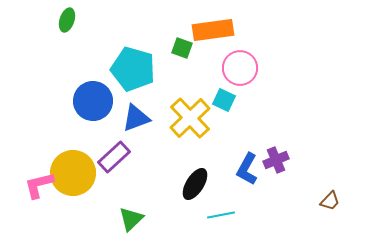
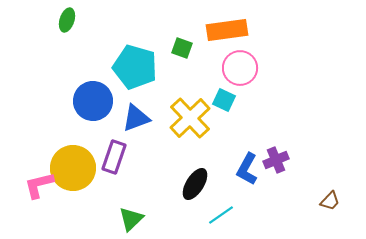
orange rectangle: moved 14 px right
cyan pentagon: moved 2 px right, 2 px up
purple rectangle: rotated 28 degrees counterclockwise
yellow circle: moved 5 px up
cyan line: rotated 24 degrees counterclockwise
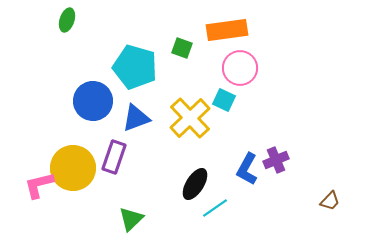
cyan line: moved 6 px left, 7 px up
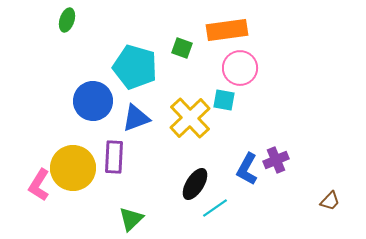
cyan square: rotated 15 degrees counterclockwise
purple rectangle: rotated 16 degrees counterclockwise
pink L-shape: rotated 44 degrees counterclockwise
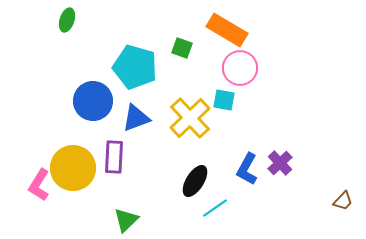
orange rectangle: rotated 39 degrees clockwise
purple cross: moved 4 px right, 3 px down; rotated 20 degrees counterclockwise
black ellipse: moved 3 px up
brown trapezoid: moved 13 px right
green triangle: moved 5 px left, 1 px down
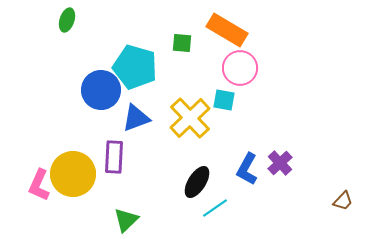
green square: moved 5 px up; rotated 15 degrees counterclockwise
blue circle: moved 8 px right, 11 px up
yellow circle: moved 6 px down
black ellipse: moved 2 px right, 1 px down
pink L-shape: rotated 8 degrees counterclockwise
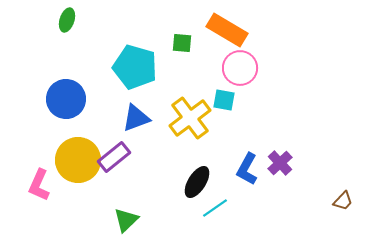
blue circle: moved 35 px left, 9 px down
yellow cross: rotated 6 degrees clockwise
purple rectangle: rotated 48 degrees clockwise
yellow circle: moved 5 px right, 14 px up
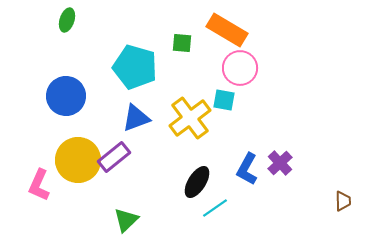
blue circle: moved 3 px up
brown trapezoid: rotated 45 degrees counterclockwise
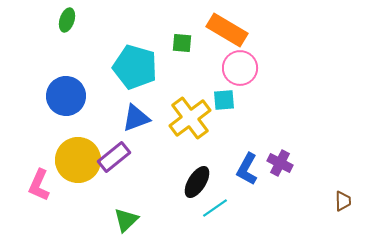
cyan square: rotated 15 degrees counterclockwise
purple cross: rotated 20 degrees counterclockwise
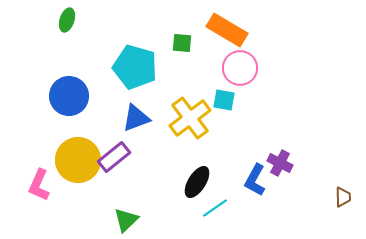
blue circle: moved 3 px right
cyan square: rotated 15 degrees clockwise
blue L-shape: moved 8 px right, 11 px down
brown trapezoid: moved 4 px up
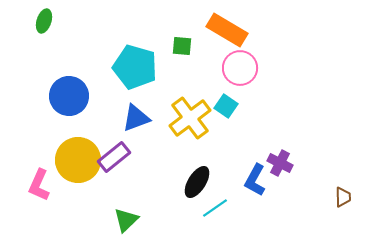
green ellipse: moved 23 px left, 1 px down
green square: moved 3 px down
cyan square: moved 2 px right, 6 px down; rotated 25 degrees clockwise
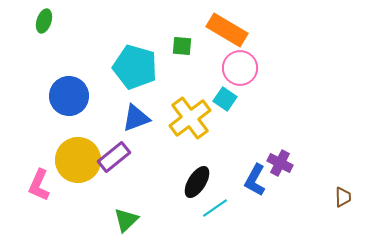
cyan square: moved 1 px left, 7 px up
